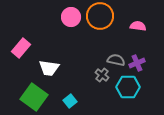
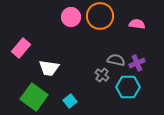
pink semicircle: moved 1 px left, 2 px up
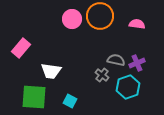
pink circle: moved 1 px right, 2 px down
white trapezoid: moved 2 px right, 3 px down
cyan hexagon: rotated 20 degrees counterclockwise
green square: rotated 32 degrees counterclockwise
cyan square: rotated 24 degrees counterclockwise
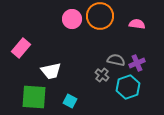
white trapezoid: rotated 20 degrees counterclockwise
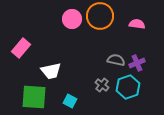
gray cross: moved 10 px down
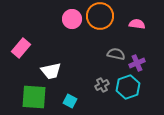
gray semicircle: moved 6 px up
gray cross: rotated 24 degrees clockwise
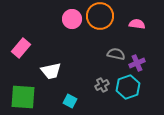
green square: moved 11 px left
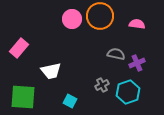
pink rectangle: moved 2 px left
cyan hexagon: moved 5 px down
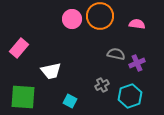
cyan hexagon: moved 2 px right, 4 px down
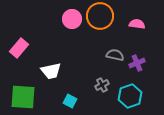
gray semicircle: moved 1 px left, 1 px down
